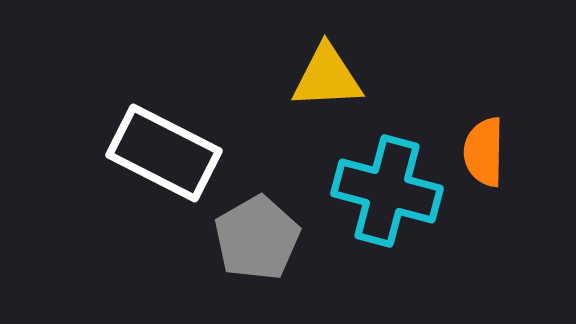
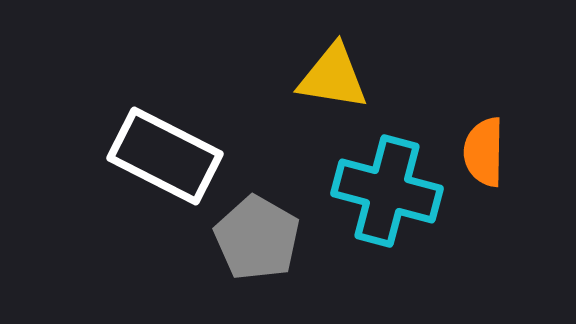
yellow triangle: moved 6 px right; rotated 12 degrees clockwise
white rectangle: moved 1 px right, 3 px down
gray pentagon: rotated 12 degrees counterclockwise
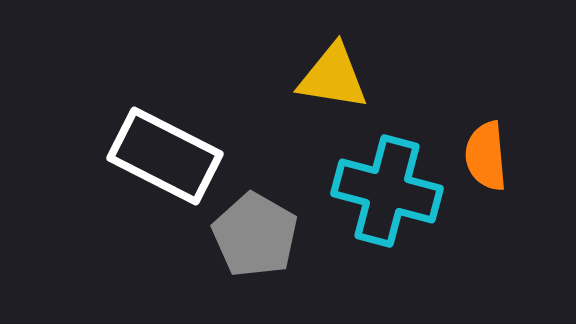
orange semicircle: moved 2 px right, 4 px down; rotated 6 degrees counterclockwise
gray pentagon: moved 2 px left, 3 px up
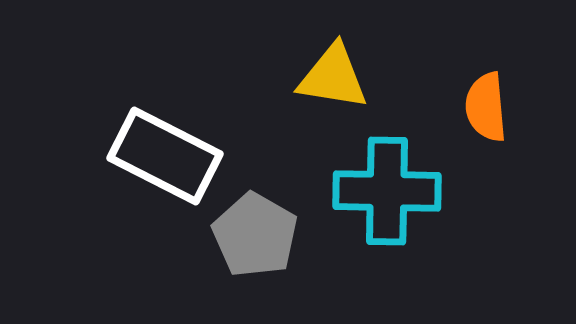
orange semicircle: moved 49 px up
cyan cross: rotated 14 degrees counterclockwise
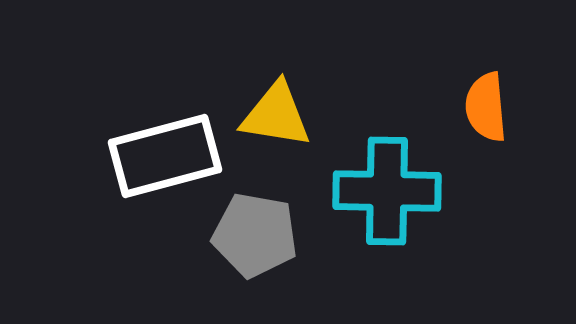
yellow triangle: moved 57 px left, 38 px down
white rectangle: rotated 42 degrees counterclockwise
gray pentagon: rotated 20 degrees counterclockwise
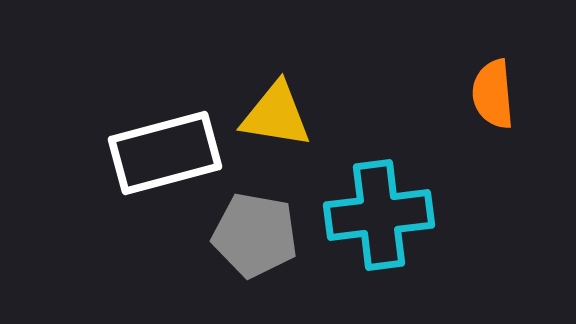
orange semicircle: moved 7 px right, 13 px up
white rectangle: moved 3 px up
cyan cross: moved 8 px left, 24 px down; rotated 8 degrees counterclockwise
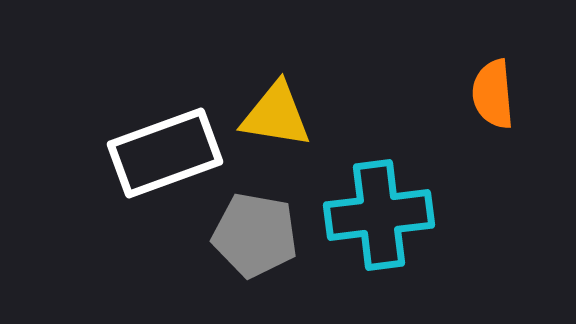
white rectangle: rotated 5 degrees counterclockwise
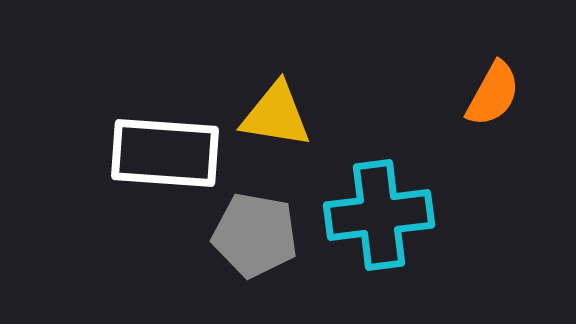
orange semicircle: rotated 146 degrees counterclockwise
white rectangle: rotated 24 degrees clockwise
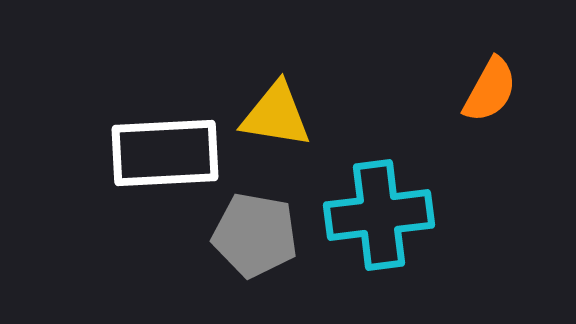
orange semicircle: moved 3 px left, 4 px up
white rectangle: rotated 7 degrees counterclockwise
